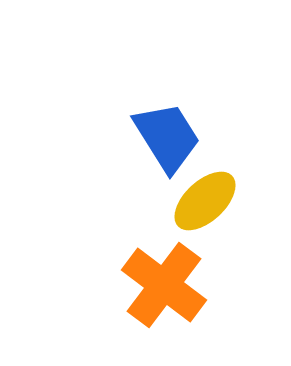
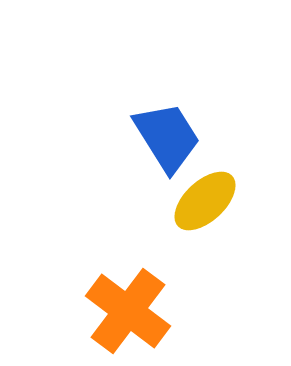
orange cross: moved 36 px left, 26 px down
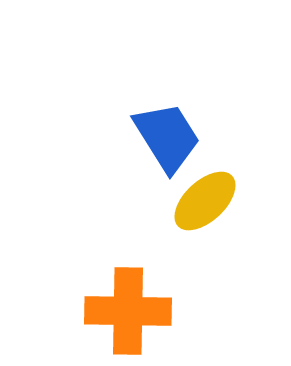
orange cross: rotated 36 degrees counterclockwise
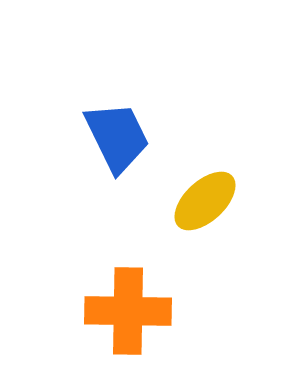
blue trapezoid: moved 50 px left; rotated 6 degrees clockwise
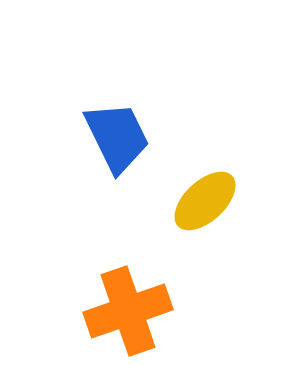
orange cross: rotated 20 degrees counterclockwise
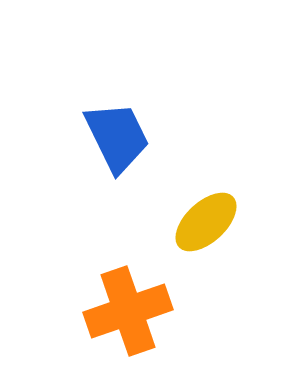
yellow ellipse: moved 1 px right, 21 px down
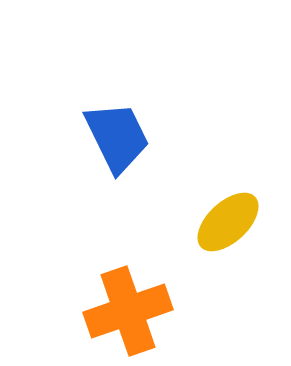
yellow ellipse: moved 22 px right
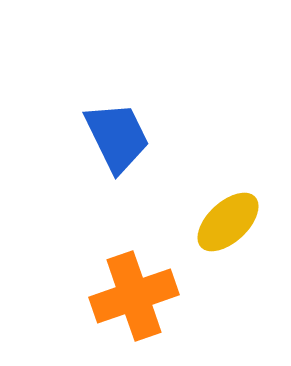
orange cross: moved 6 px right, 15 px up
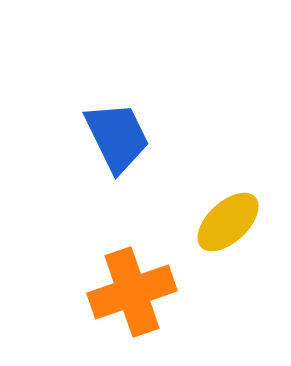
orange cross: moved 2 px left, 4 px up
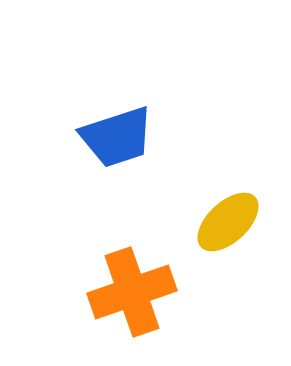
blue trapezoid: rotated 98 degrees clockwise
